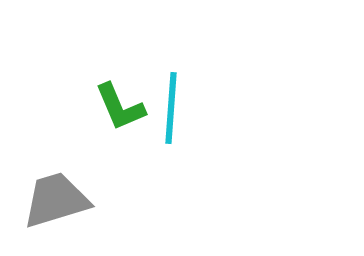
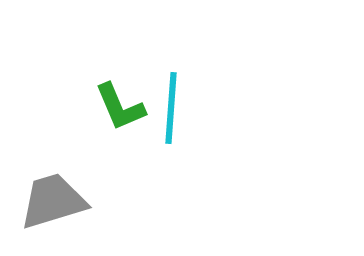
gray trapezoid: moved 3 px left, 1 px down
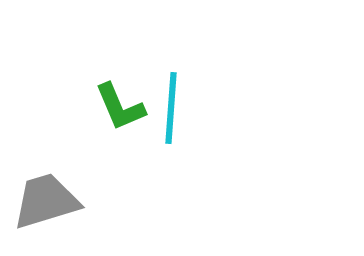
gray trapezoid: moved 7 px left
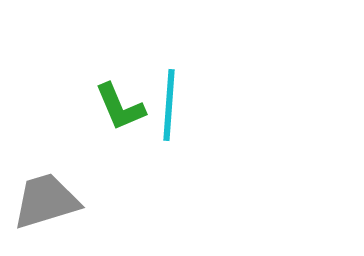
cyan line: moved 2 px left, 3 px up
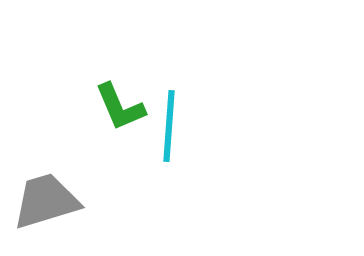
cyan line: moved 21 px down
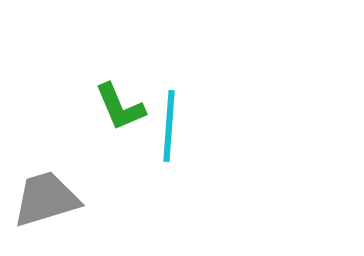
gray trapezoid: moved 2 px up
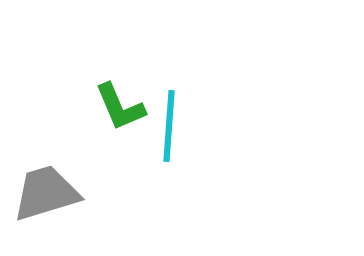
gray trapezoid: moved 6 px up
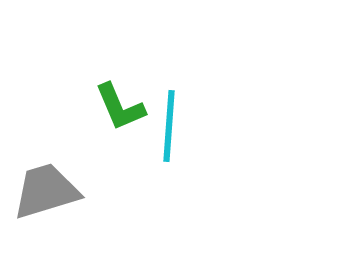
gray trapezoid: moved 2 px up
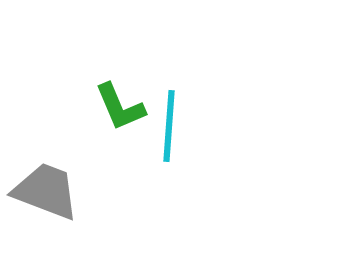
gray trapezoid: rotated 38 degrees clockwise
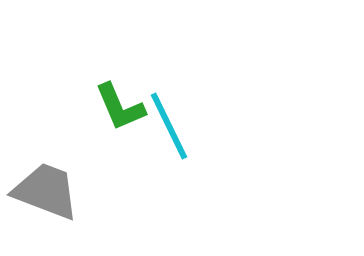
cyan line: rotated 30 degrees counterclockwise
